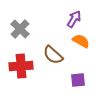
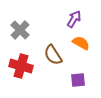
gray cross: moved 1 px down
orange semicircle: moved 2 px down
brown semicircle: rotated 15 degrees clockwise
red cross: rotated 20 degrees clockwise
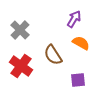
red cross: rotated 20 degrees clockwise
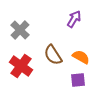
orange semicircle: moved 14 px down
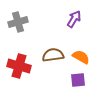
gray cross: moved 2 px left, 8 px up; rotated 30 degrees clockwise
brown semicircle: rotated 115 degrees clockwise
red cross: moved 2 px left; rotated 20 degrees counterclockwise
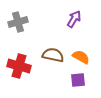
brown semicircle: rotated 20 degrees clockwise
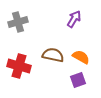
purple square: rotated 14 degrees counterclockwise
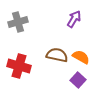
brown semicircle: moved 4 px right
purple square: rotated 28 degrees counterclockwise
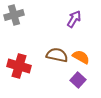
gray cross: moved 4 px left, 7 px up
